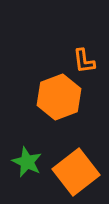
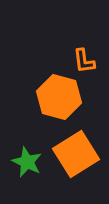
orange hexagon: rotated 24 degrees counterclockwise
orange square: moved 18 px up; rotated 6 degrees clockwise
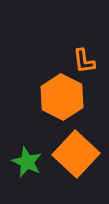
orange hexagon: moved 3 px right; rotated 12 degrees clockwise
orange square: rotated 15 degrees counterclockwise
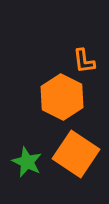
orange square: rotated 9 degrees counterclockwise
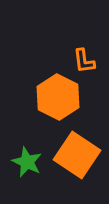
orange hexagon: moved 4 px left
orange square: moved 1 px right, 1 px down
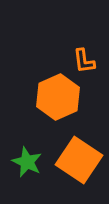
orange hexagon: rotated 9 degrees clockwise
orange square: moved 2 px right, 5 px down
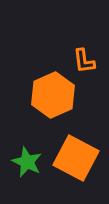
orange hexagon: moved 5 px left, 2 px up
orange square: moved 3 px left, 2 px up; rotated 6 degrees counterclockwise
